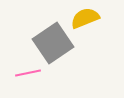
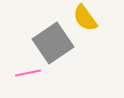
yellow semicircle: rotated 104 degrees counterclockwise
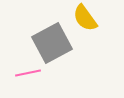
gray square: moved 1 px left; rotated 6 degrees clockwise
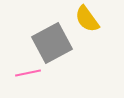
yellow semicircle: moved 2 px right, 1 px down
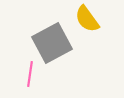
pink line: moved 2 px right, 1 px down; rotated 70 degrees counterclockwise
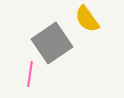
gray square: rotated 6 degrees counterclockwise
